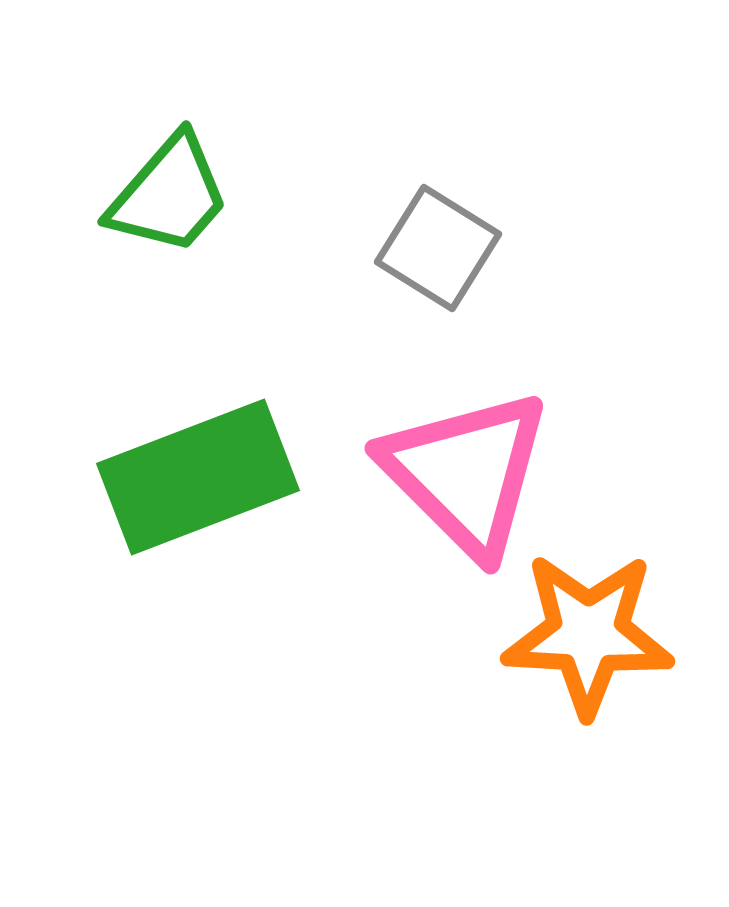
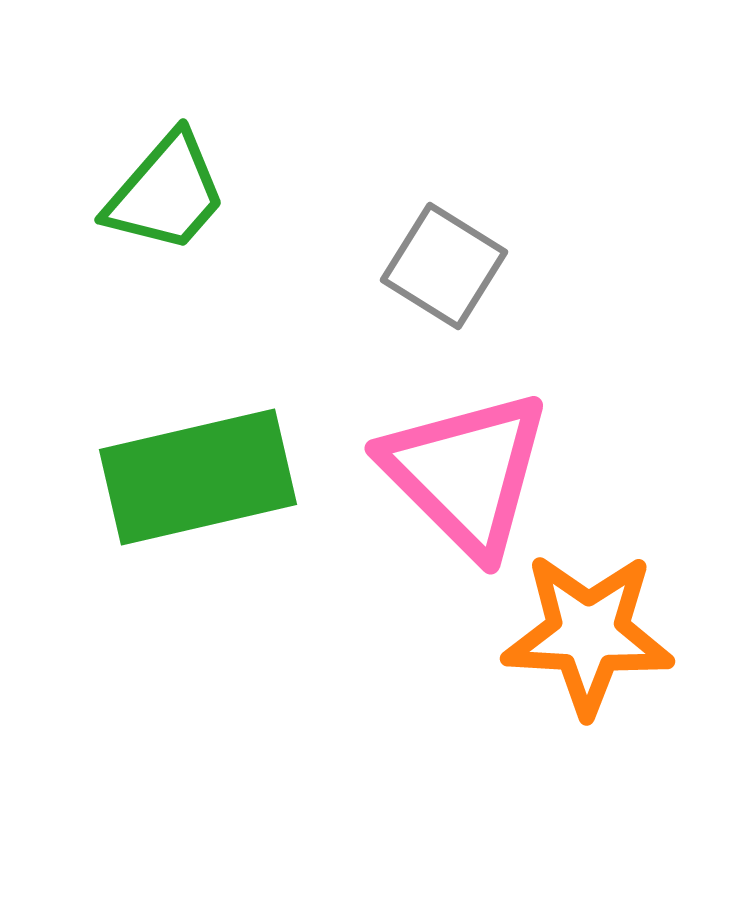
green trapezoid: moved 3 px left, 2 px up
gray square: moved 6 px right, 18 px down
green rectangle: rotated 8 degrees clockwise
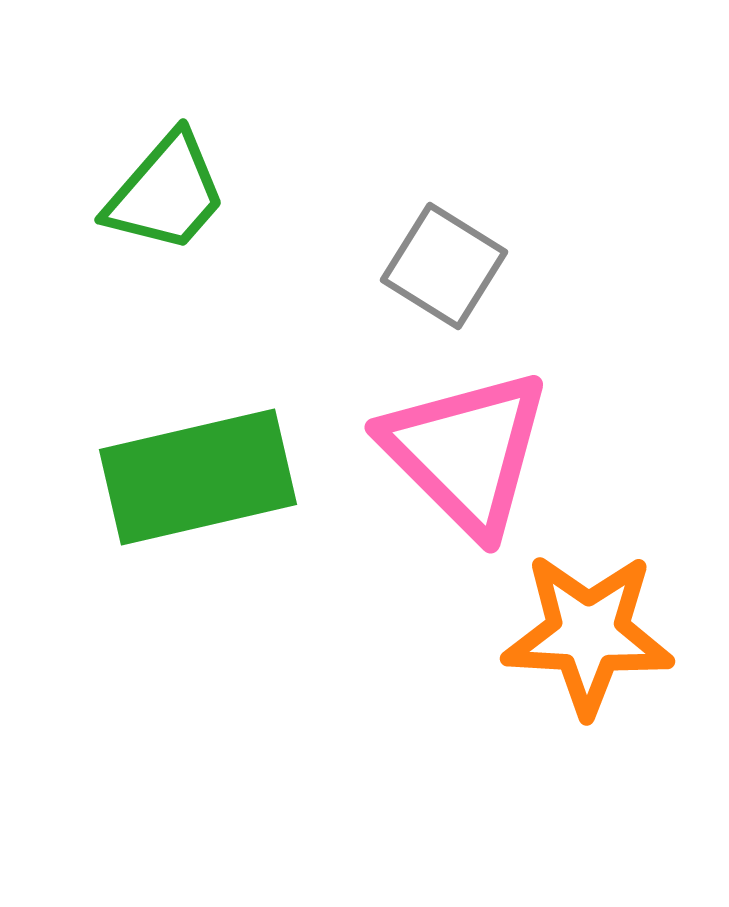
pink triangle: moved 21 px up
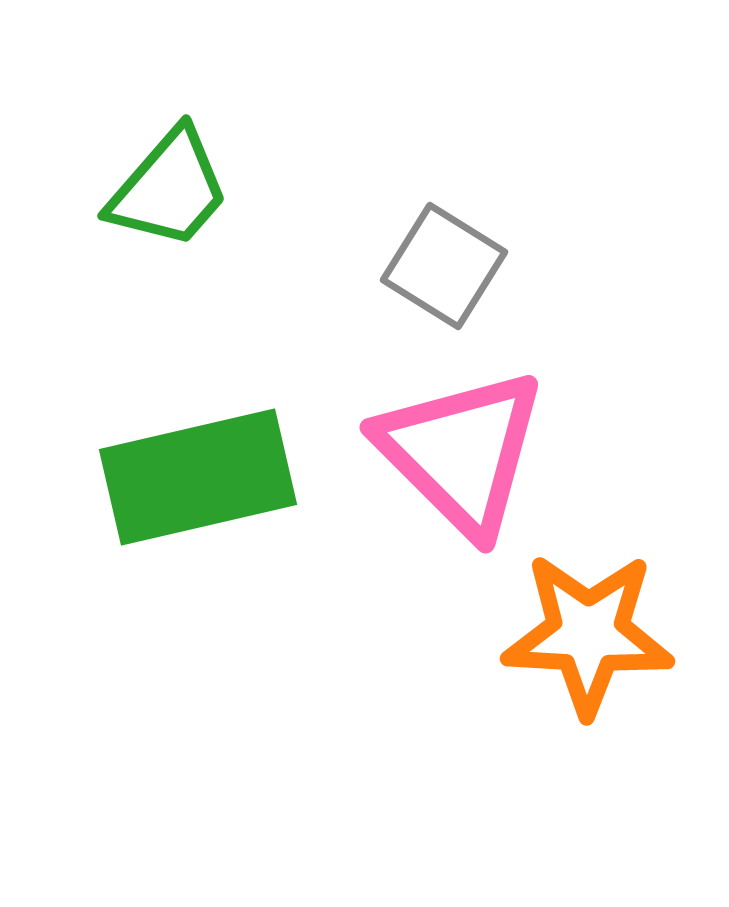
green trapezoid: moved 3 px right, 4 px up
pink triangle: moved 5 px left
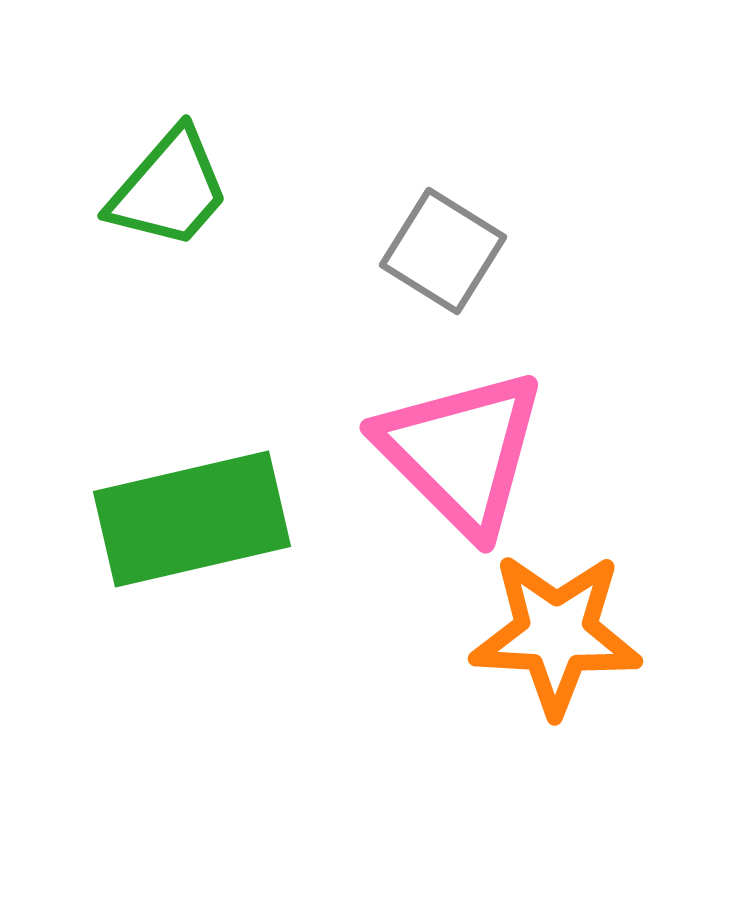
gray square: moved 1 px left, 15 px up
green rectangle: moved 6 px left, 42 px down
orange star: moved 32 px left
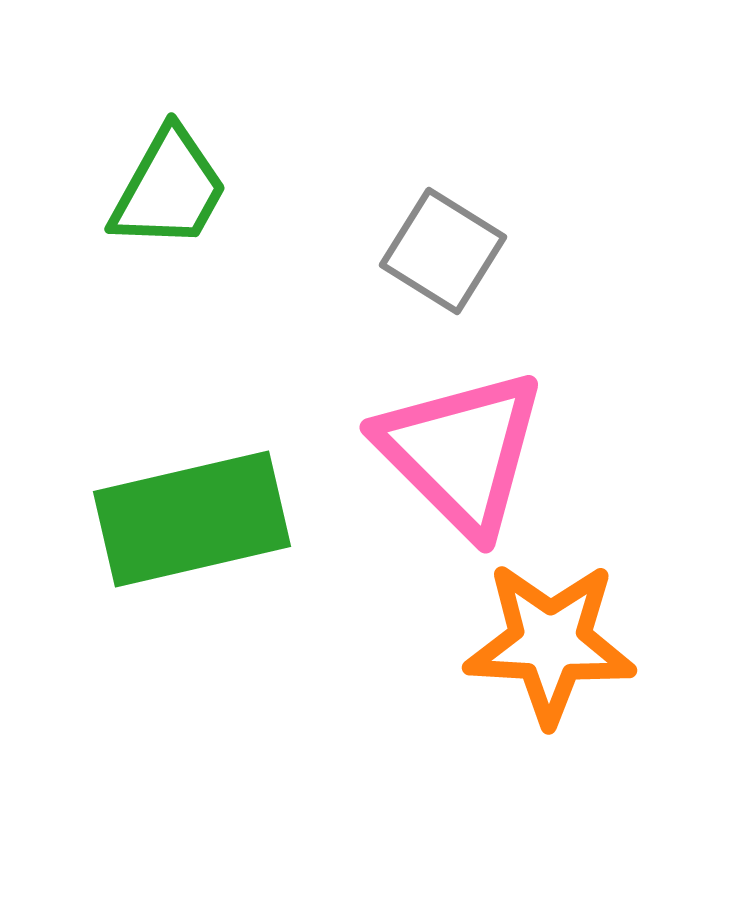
green trapezoid: rotated 12 degrees counterclockwise
orange star: moved 6 px left, 9 px down
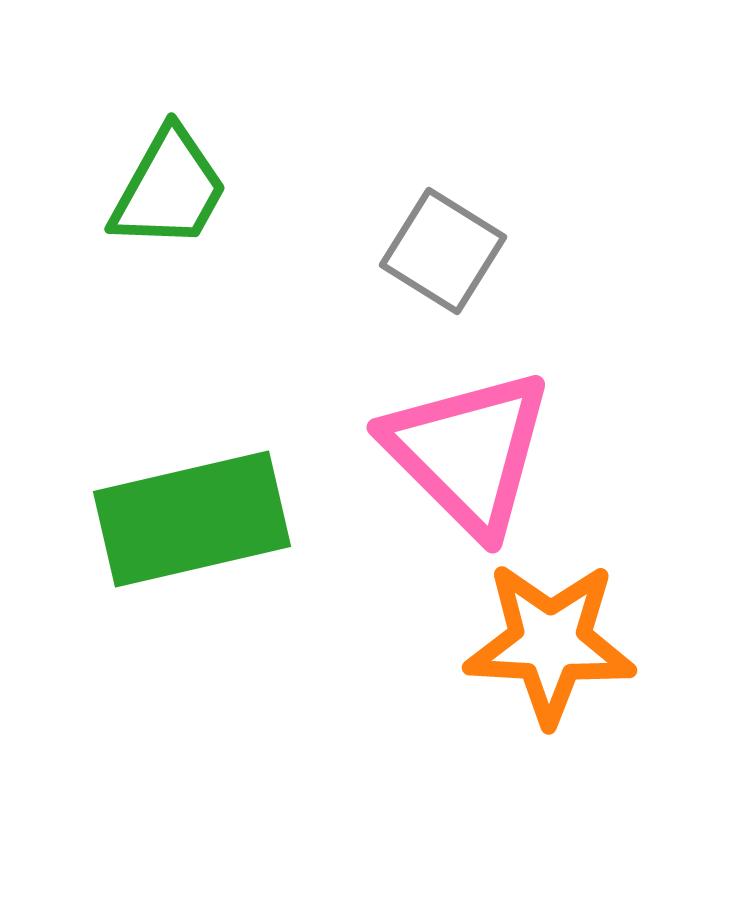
pink triangle: moved 7 px right
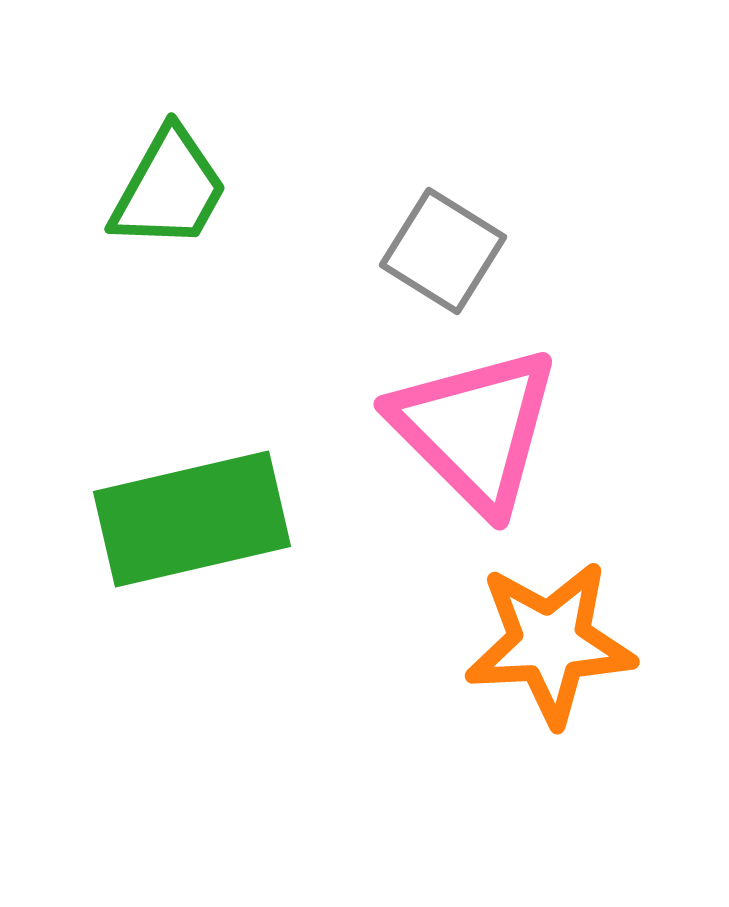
pink triangle: moved 7 px right, 23 px up
orange star: rotated 6 degrees counterclockwise
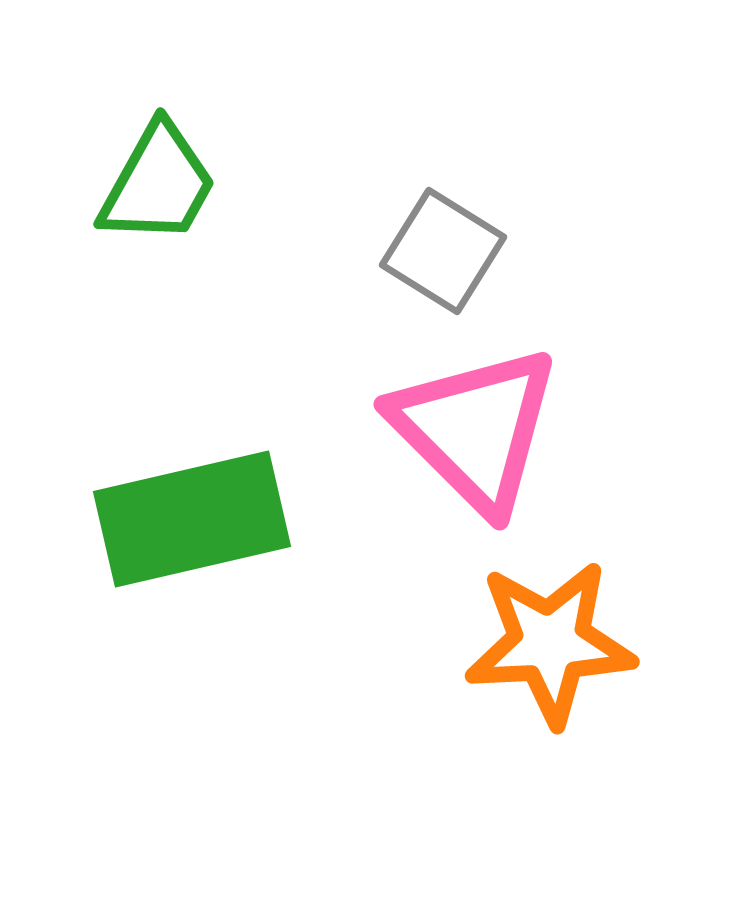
green trapezoid: moved 11 px left, 5 px up
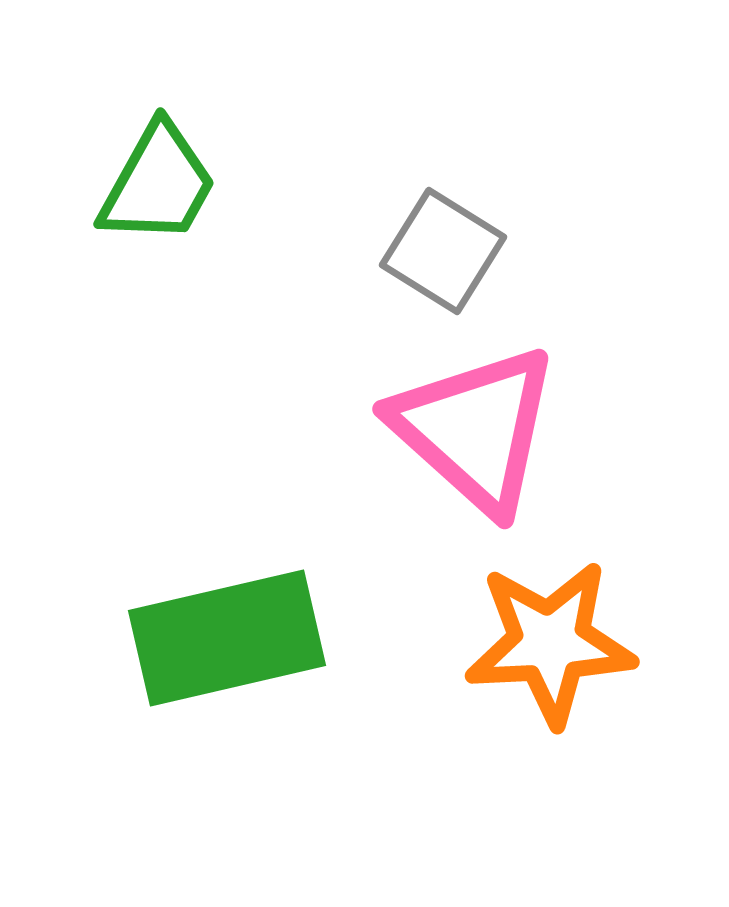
pink triangle: rotated 3 degrees counterclockwise
green rectangle: moved 35 px right, 119 px down
